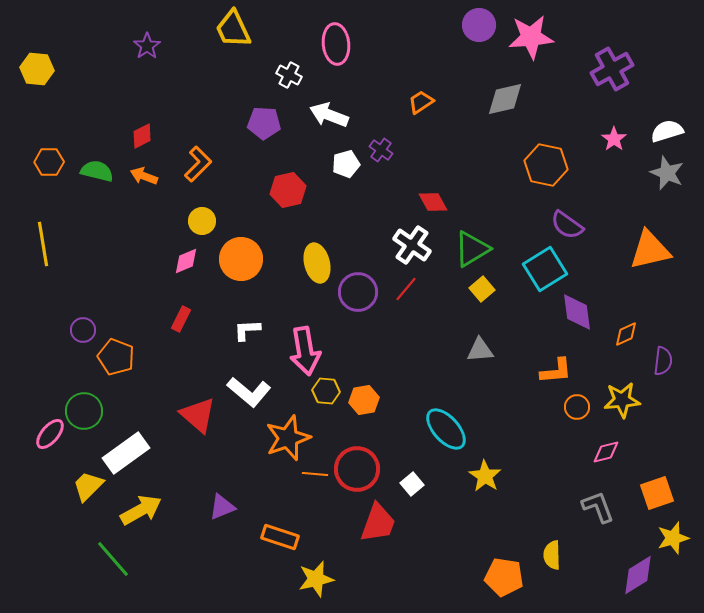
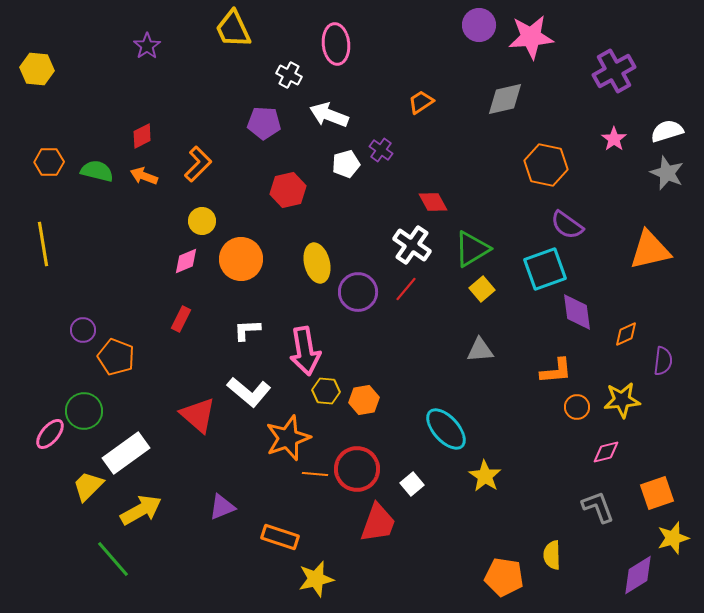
purple cross at (612, 69): moved 2 px right, 2 px down
cyan square at (545, 269): rotated 12 degrees clockwise
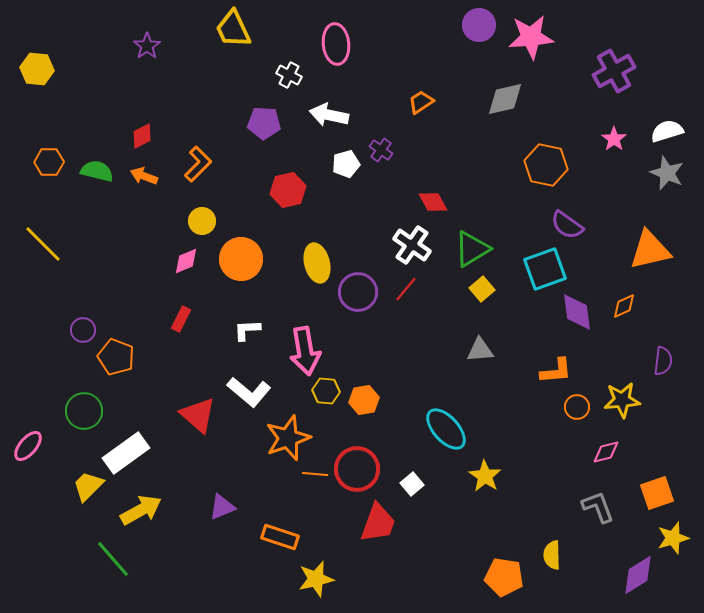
white arrow at (329, 115): rotated 9 degrees counterclockwise
yellow line at (43, 244): rotated 36 degrees counterclockwise
orange diamond at (626, 334): moved 2 px left, 28 px up
pink ellipse at (50, 434): moved 22 px left, 12 px down
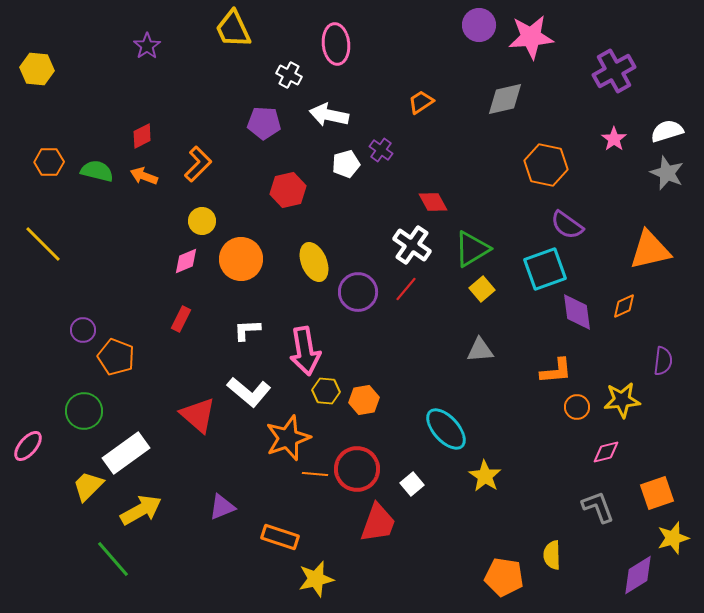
yellow ellipse at (317, 263): moved 3 px left, 1 px up; rotated 9 degrees counterclockwise
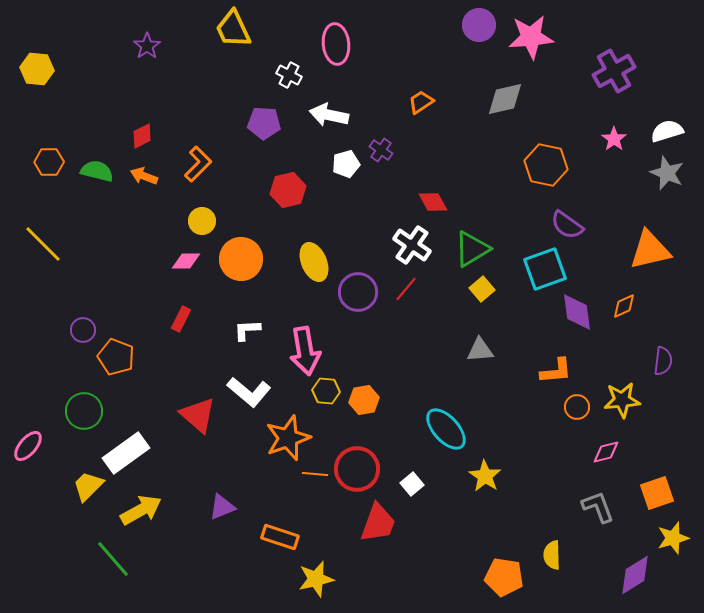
pink diamond at (186, 261): rotated 24 degrees clockwise
purple diamond at (638, 575): moved 3 px left
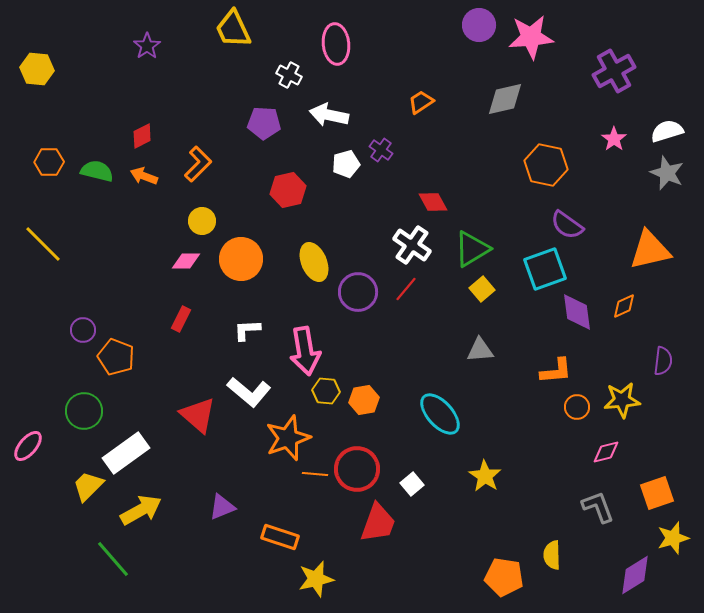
cyan ellipse at (446, 429): moved 6 px left, 15 px up
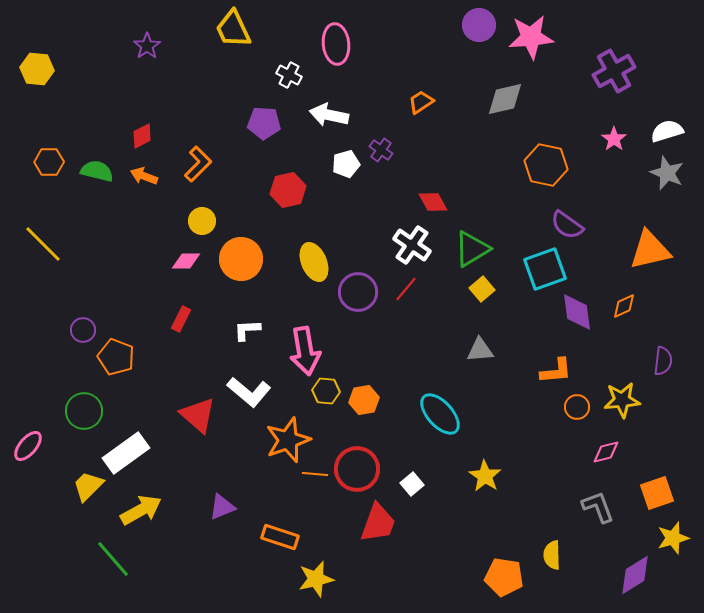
orange star at (288, 438): moved 2 px down
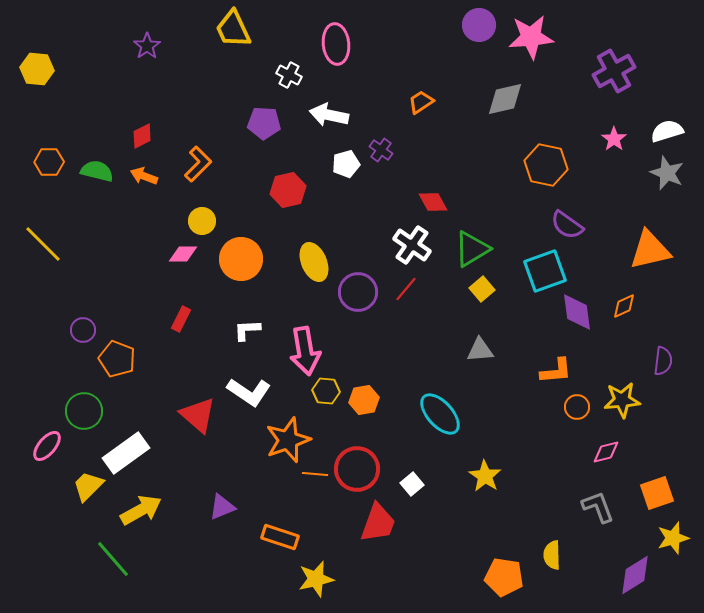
pink diamond at (186, 261): moved 3 px left, 7 px up
cyan square at (545, 269): moved 2 px down
orange pentagon at (116, 357): moved 1 px right, 2 px down
white L-shape at (249, 392): rotated 6 degrees counterclockwise
pink ellipse at (28, 446): moved 19 px right
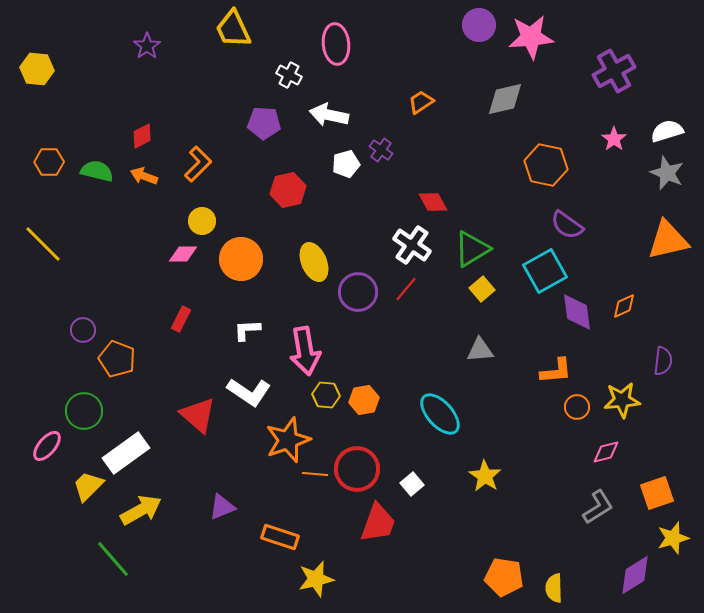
orange triangle at (650, 250): moved 18 px right, 10 px up
cyan square at (545, 271): rotated 9 degrees counterclockwise
yellow hexagon at (326, 391): moved 4 px down
gray L-shape at (598, 507): rotated 78 degrees clockwise
yellow semicircle at (552, 555): moved 2 px right, 33 px down
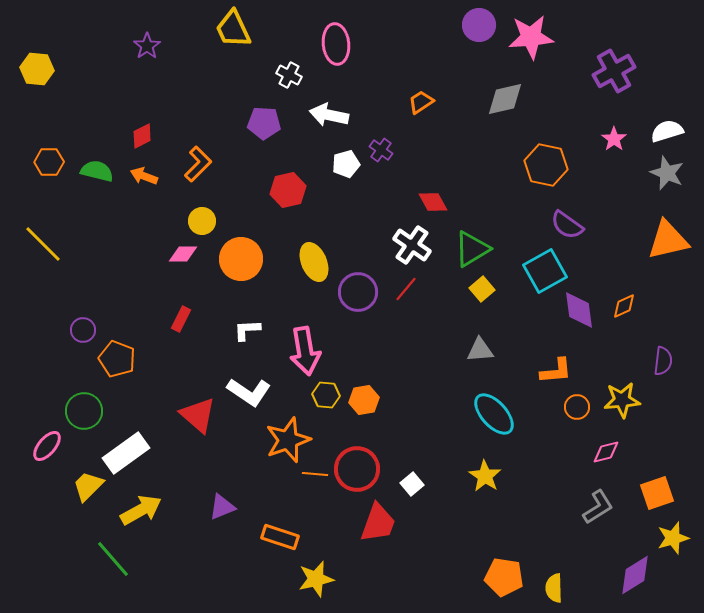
purple diamond at (577, 312): moved 2 px right, 2 px up
cyan ellipse at (440, 414): moved 54 px right
